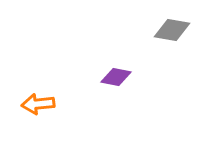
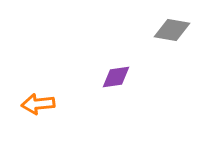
purple diamond: rotated 20 degrees counterclockwise
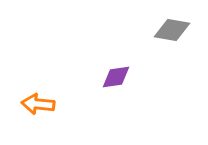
orange arrow: rotated 12 degrees clockwise
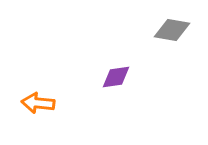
orange arrow: moved 1 px up
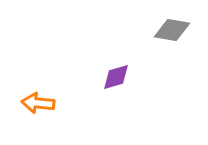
purple diamond: rotated 8 degrees counterclockwise
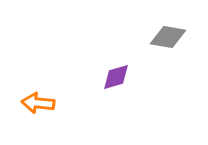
gray diamond: moved 4 px left, 7 px down
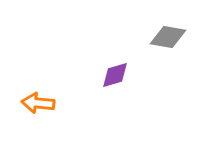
purple diamond: moved 1 px left, 2 px up
